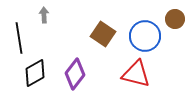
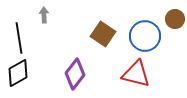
black diamond: moved 17 px left
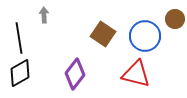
black diamond: moved 2 px right
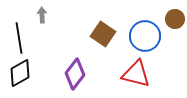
gray arrow: moved 2 px left
